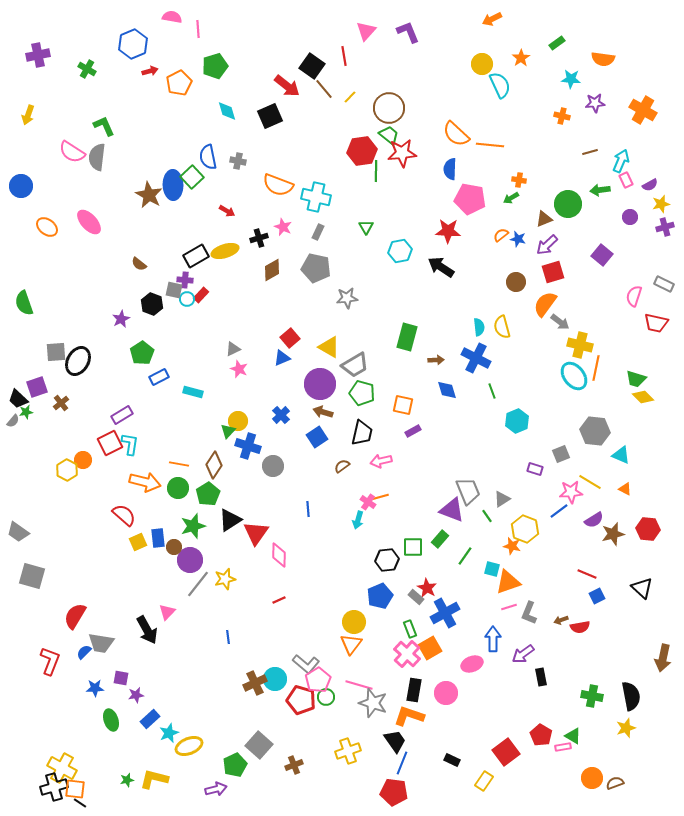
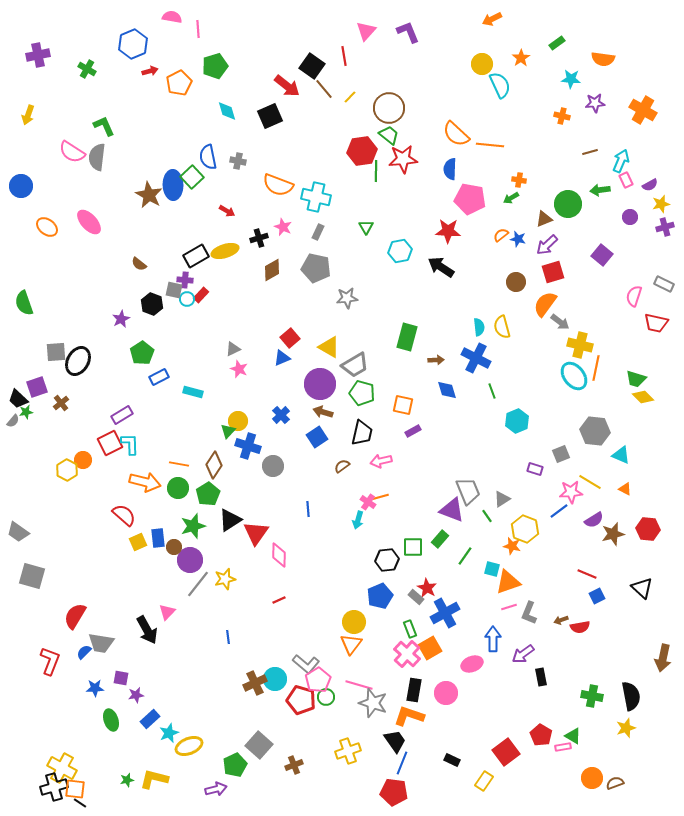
red star at (402, 153): moved 1 px right, 6 px down
cyan L-shape at (130, 444): rotated 10 degrees counterclockwise
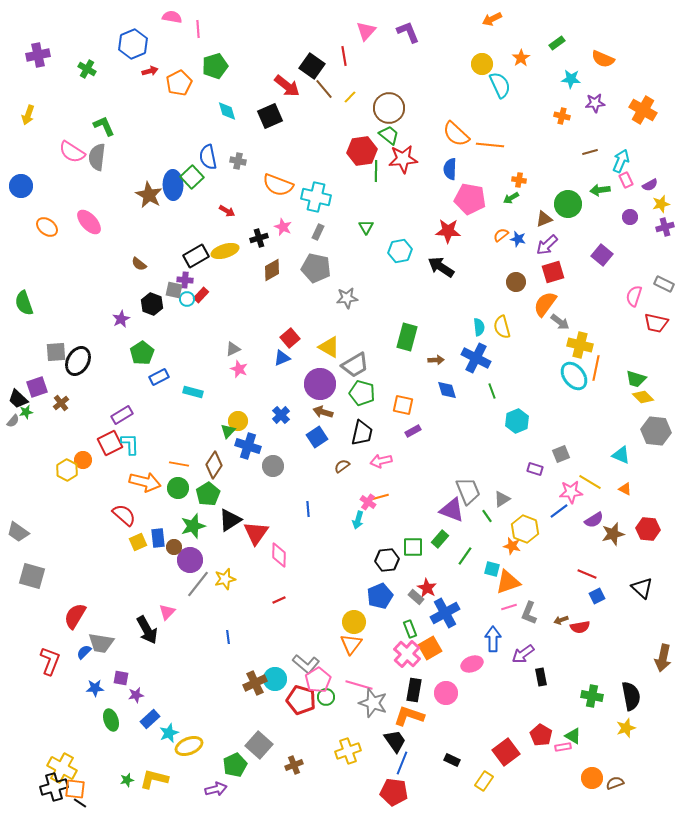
orange semicircle at (603, 59): rotated 15 degrees clockwise
gray hexagon at (595, 431): moved 61 px right
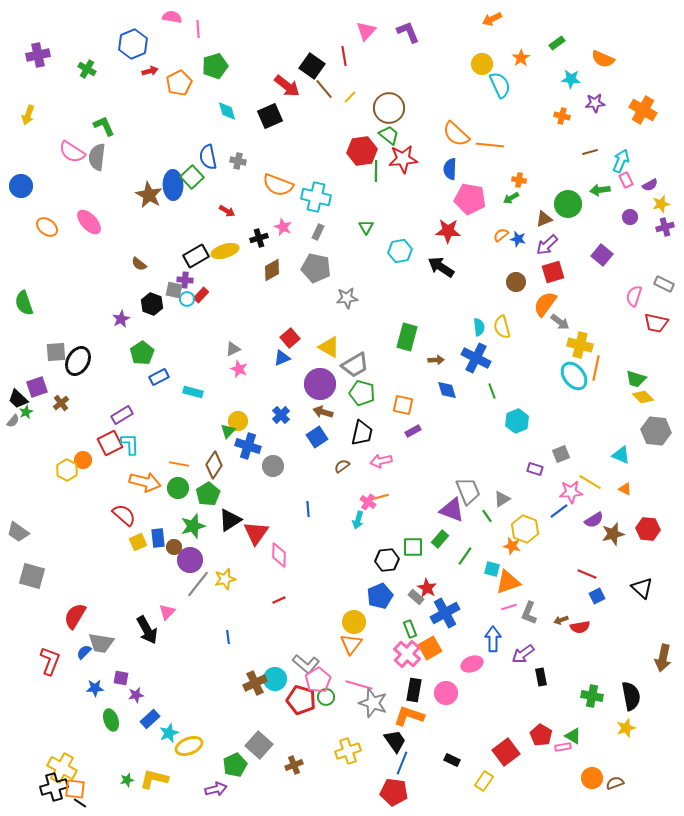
green star at (26, 412): rotated 16 degrees counterclockwise
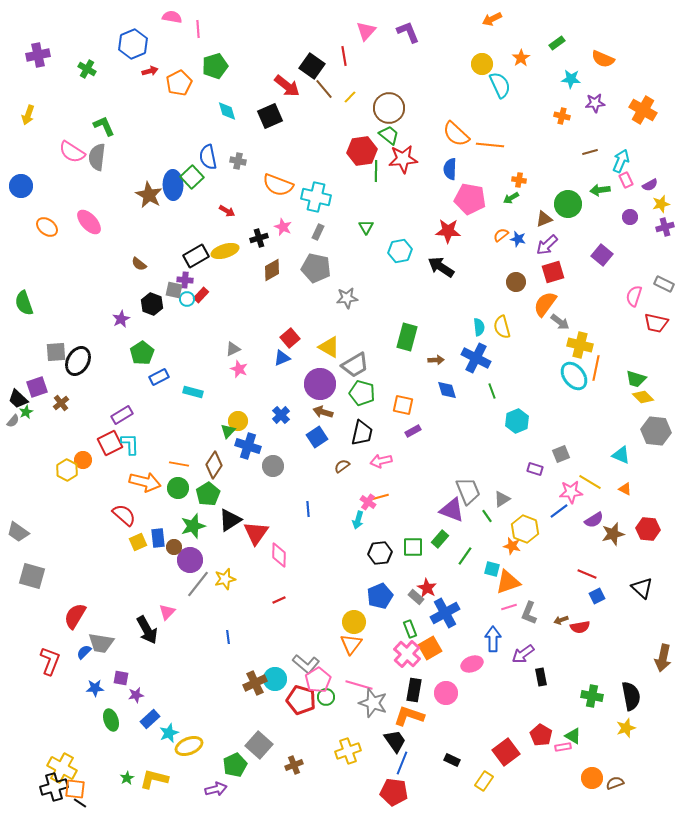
black hexagon at (387, 560): moved 7 px left, 7 px up
green star at (127, 780): moved 2 px up; rotated 16 degrees counterclockwise
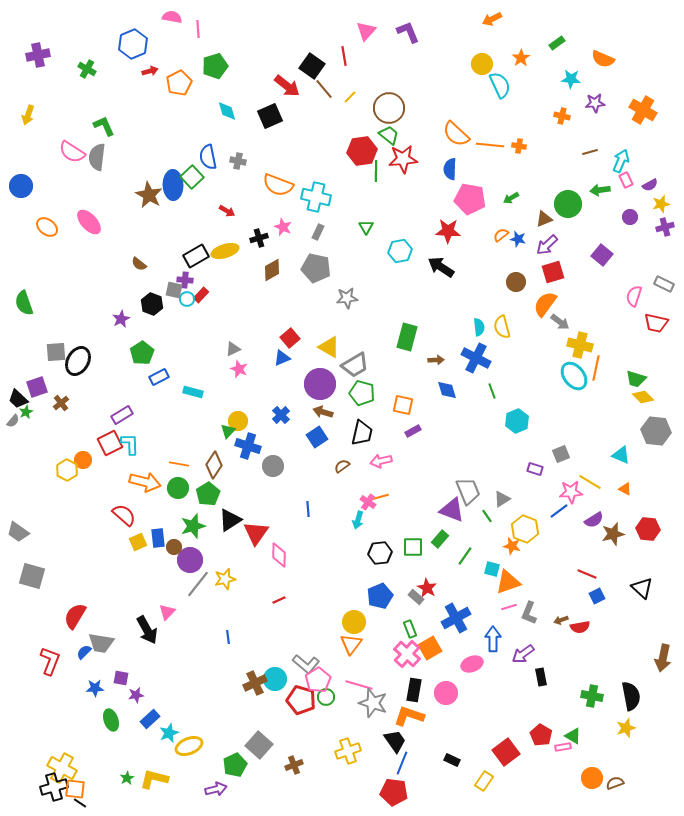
orange cross at (519, 180): moved 34 px up
blue cross at (445, 613): moved 11 px right, 5 px down
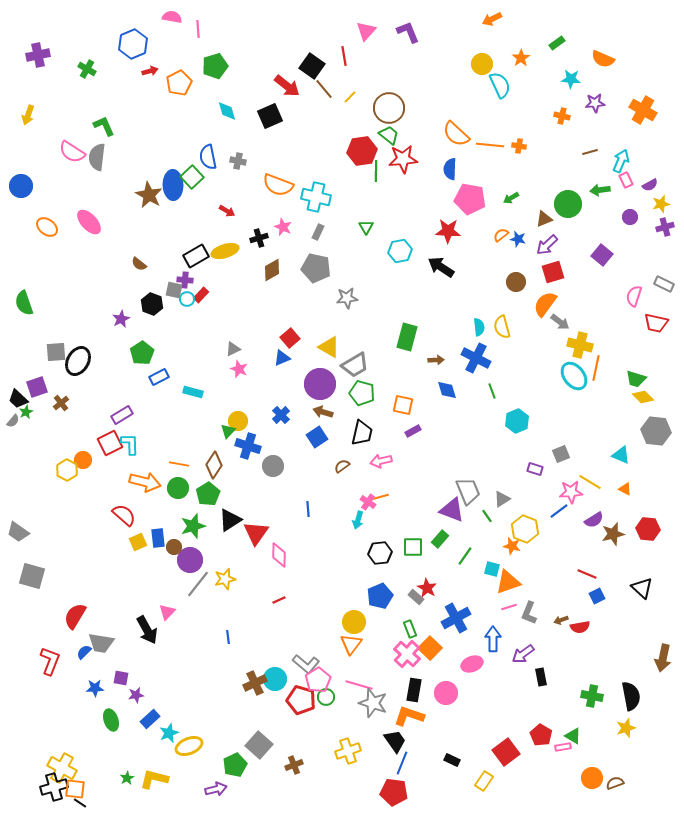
orange square at (430, 648): rotated 15 degrees counterclockwise
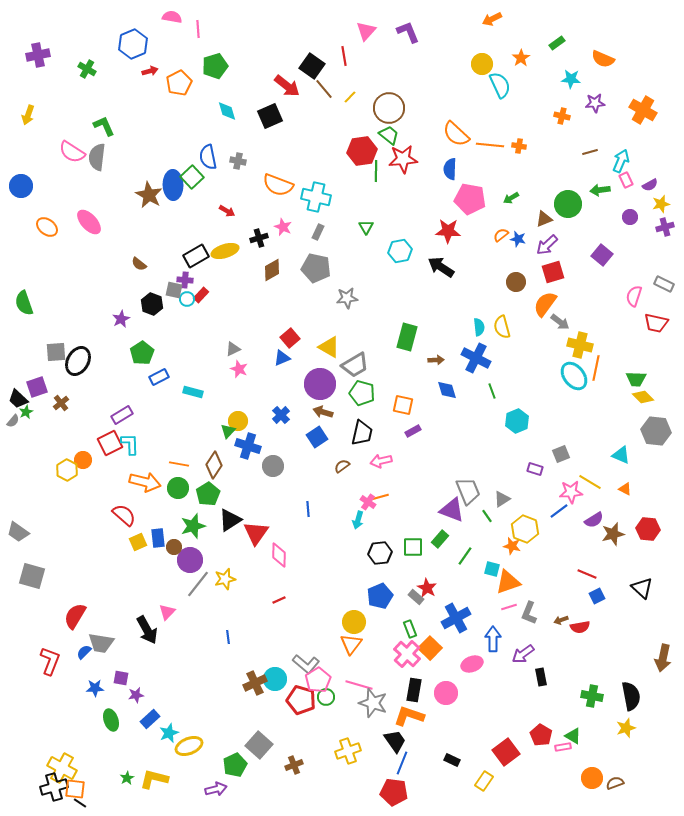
green trapezoid at (636, 379): rotated 15 degrees counterclockwise
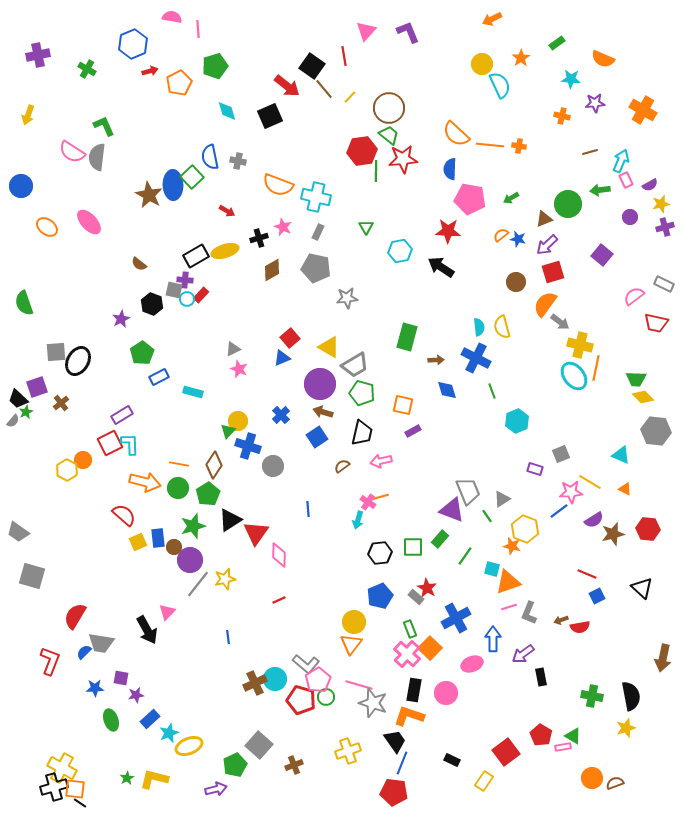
blue semicircle at (208, 157): moved 2 px right
pink semicircle at (634, 296): rotated 35 degrees clockwise
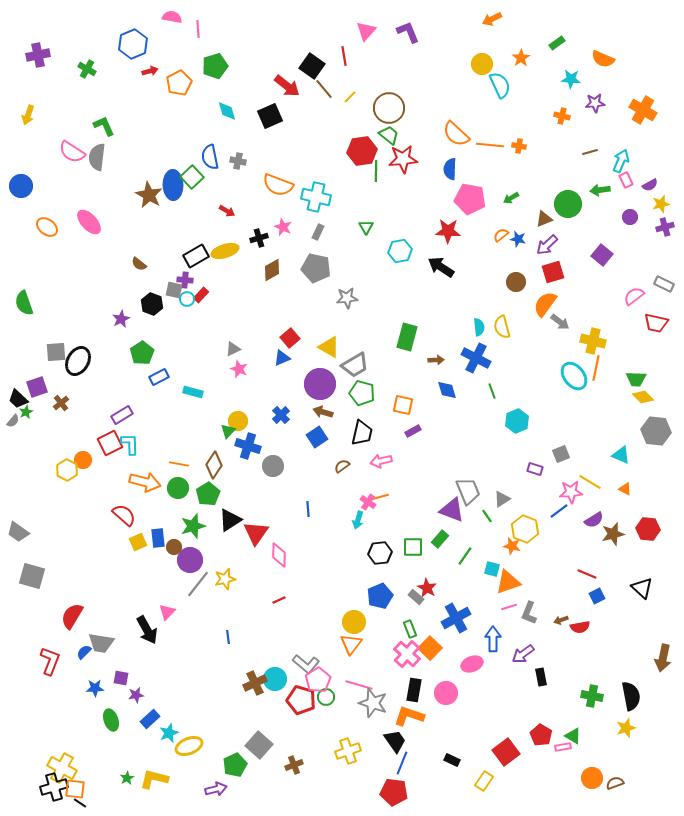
yellow cross at (580, 345): moved 13 px right, 4 px up
red semicircle at (75, 616): moved 3 px left
